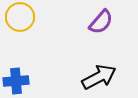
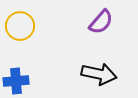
yellow circle: moved 9 px down
black arrow: moved 3 px up; rotated 40 degrees clockwise
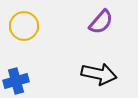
yellow circle: moved 4 px right
blue cross: rotated 10 degrees counterclockwise
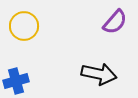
purple semicircle: moved 14 px right
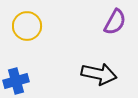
purple semicircle: rotated 12 degrees counterclockwise
yellow circle: moved 3 px right
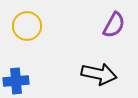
purple semicircle: moved 1 px left, 3 px down
blue cross: rotated 10 degrees clockwise
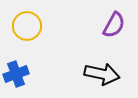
black arrow: moved 3 px right
blue cross: moved 7 px up; rotated 15 degrees counterclockwise
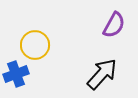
yellow circle: moved 8 px right, 19 px down
black arrow: rotated 60 degrees counterclockwise
